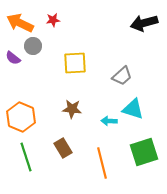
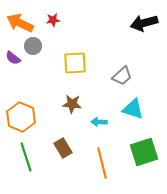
brown star: moved 5 px up
cyan arrow: moved 10 px left, 1 px down
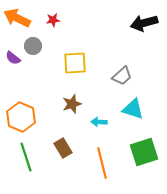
orange arrow: moved 3 px left, 5 px up
brown star: rotated 24 degrees counterclockwise
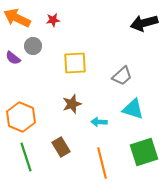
brown rectangle: moved 2 px left, 1 px up
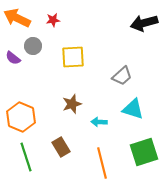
yellow square: moved 2 px left, 6 px up
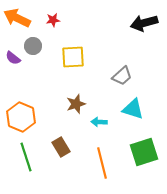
brown star: moved 4 px right
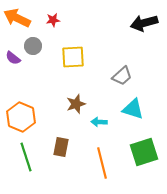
brown rectangle: rotated 42 degrees clockwise
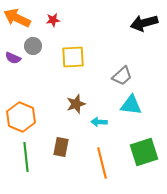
purple semicircle: rotated 14 degrees counterclockwise
cyan triangle: moved 2 px left, 4 px up; rotated 10 degrees counterclockwise
green line: rotated 12 degrees clockwise
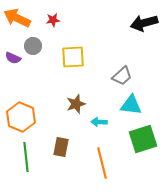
green square: moved 1 px left, 13 px up
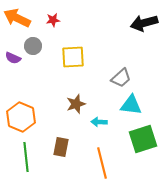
gray trapezoid: moved 1 px left, 2 px down
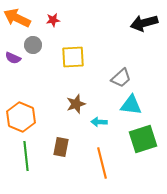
gray circle: moved 1 px up
green line: moved 1 px up
